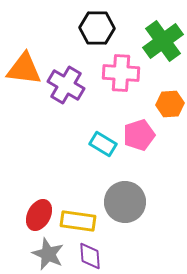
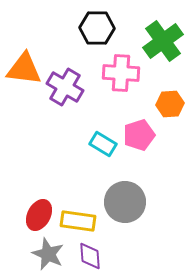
purple cross: moved 1 px left, 2 px down
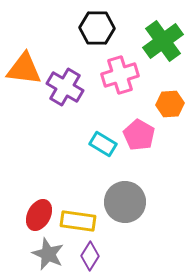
pink cross: moved 1 px left, 2 px down; rotated 21 degrees counterclockwise
pink pentagon: rotated 24 degrees counterclockwise
purple diamond: rotated 36 degrees clockwise
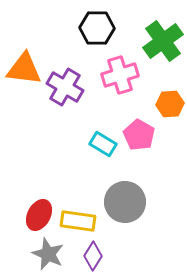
purple diamond: moved 3 px right
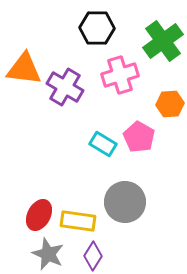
pink pentagon: moved 2 px down
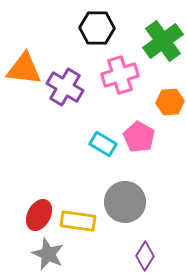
orange hexagon: moved 2 px up
purple diamond: moved 52 px right
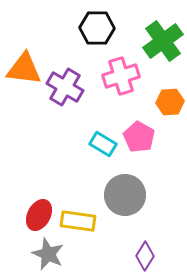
pink cross: moved 1 px right, 1 px down
gray circle: moved 7 px up
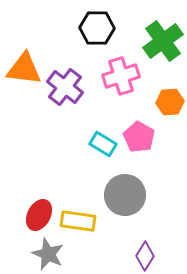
purple cross: rotated 6 degrees clockwise
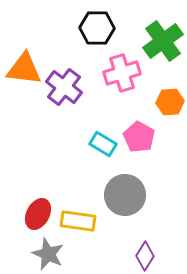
pink cross: moved 1 px right, 3 px up
purple cross: moved 1 px left
red ellipse: moved 1 px left, 1 px up
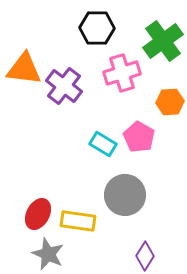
purple cross: moved 1 px up
